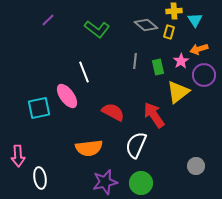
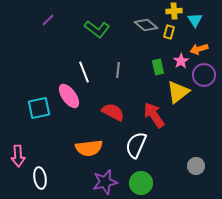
gray line: moved 17 px left, 9 px down
pink ellipse: moved 2 px right
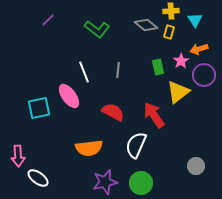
yellow cross: moved 3 px left
white ellipse: moved 2 px left; rotated 45 degrees counterclockwise
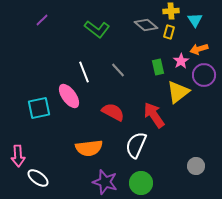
purple line: moved 6 px left
gray line: rotated 49 degrees counterclockwise
purple star: rotated 30 degrees clockwise
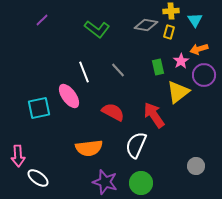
gray diamond: rotated 30 degrees counterclockwise
